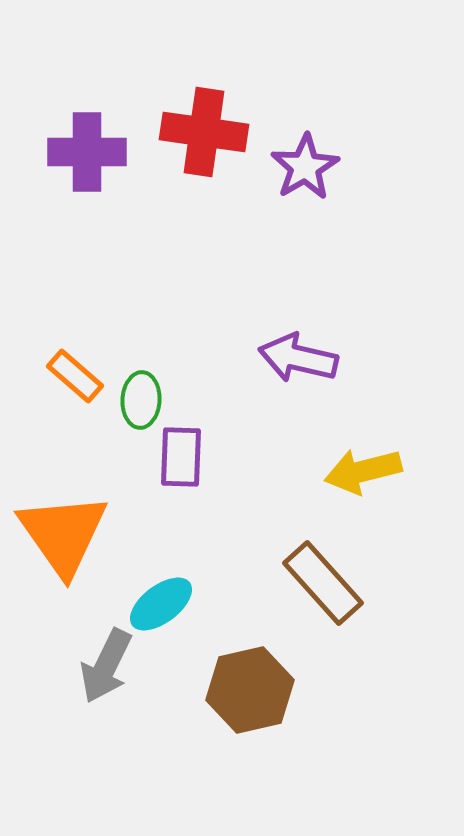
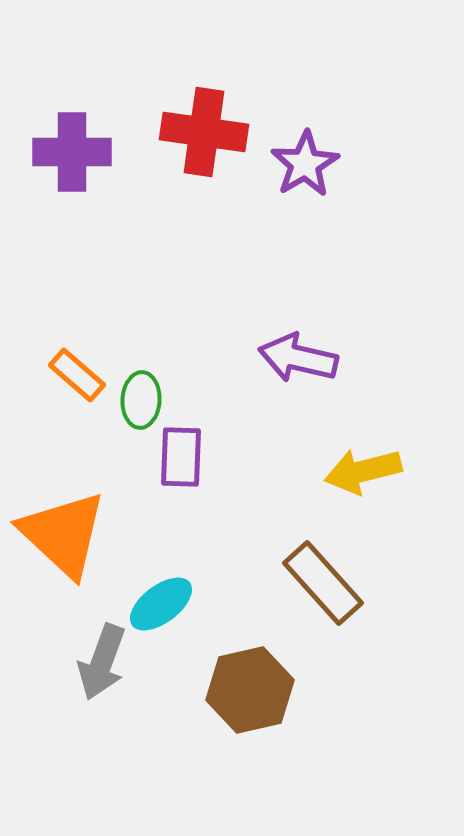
purple cross: moved 15 px left
purple star: moved 3 px up
orange rectangle: moved 2 px right, 1 px up
orange triangle: rotated 12 degrees counterclockwise
gray arrow: moved 4 px left, 4 px up; rotated 6 degrees counterclockwise
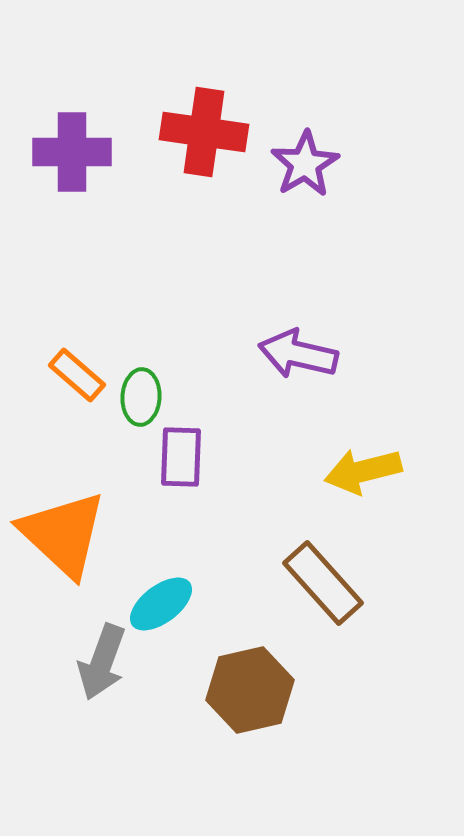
purple arrow: moved 4 px up
green ellipse: moved 3 px up
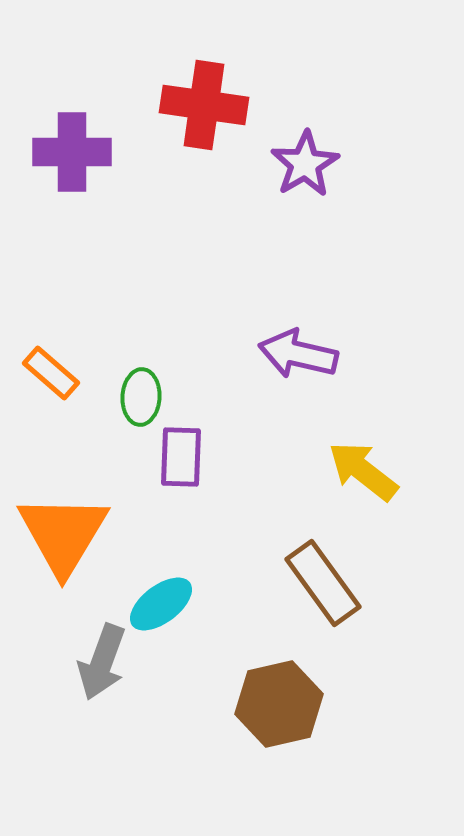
red cross: moved 27 px up
orange rectangle: moved 26 px left, 2 px up
yellow arrow: rotated 52 degrees clockwise
orange triangle: rotated 18 degrees clockwise
brown rectangle: rotated 6 degrees clockwise
brown hexagon: moved 29 px right, 14 px down
